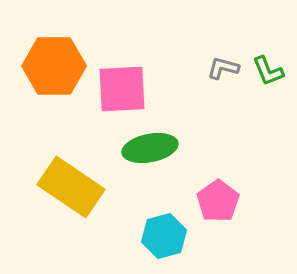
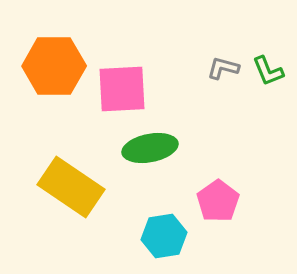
cyan hexagon: rotated 6 degrees clockwise
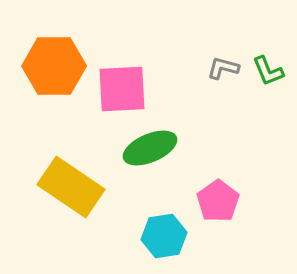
green ellipse: rotated 12 degrees counterclockwise
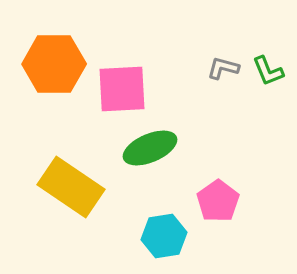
orange hexagon: moved 2 px up
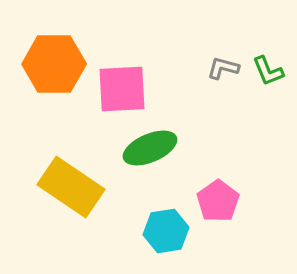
cyan hexagon: moved 2 px right, 5 px up
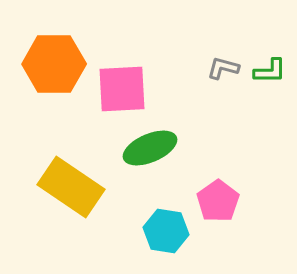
green L-shape: moved 2 px right; rotated 68 degrees counterclockwise
cyan hexagon: rotated 18 degrees clockwise
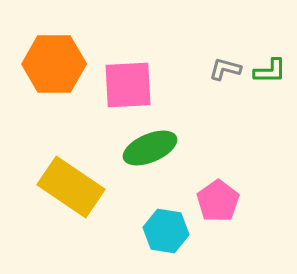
gray L-shape: moved 2 px right, 1 px down
pink square: moved 6 px right, 4 px up
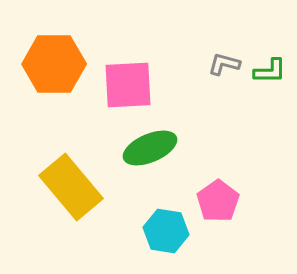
gray L-shape: moved 1 px left, 5 px up
yellow rectangle: rotated 16 degrees clockwise
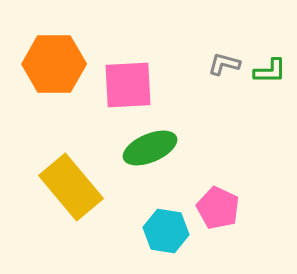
pink pentagon: moved 7 px down; rotated 12 degrees counterclockwise
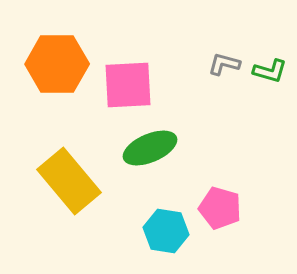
orange hexagon: moved 3 px right
green L-shape: rotated 16 degrees clockwise
yellow rectangle: moved 2 px left, 6 px up
pink pentagon: moved 2 px right; rotated 9 degrees counterclockwise
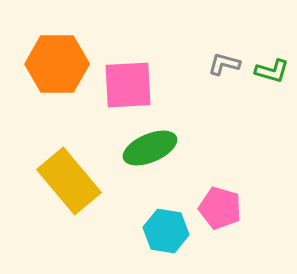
green L-shape: moved 2 px right
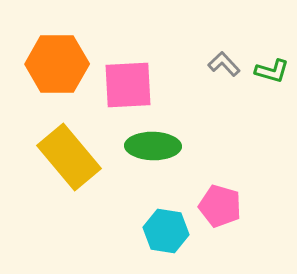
gray L-shape: rotated 32 degrees clockwise
green ellipse: moved 3 px right, 2 px up; rotated 24 degrees clockwise
yellow rectangle: moved 24 px up
pink pentagon: moved 2 px up
